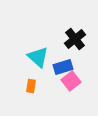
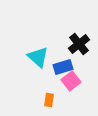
black cross: moved 4 px right, 5 px down
orange rectangle: moved 18 px right, 14 px down
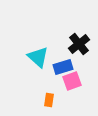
pink square: moved 1 px right; rotated 18 degrees clockwise
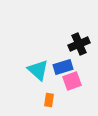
black cross: rotated 15 degrees clockwise
cyan triangle: moved 13 px down
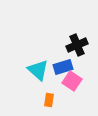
black cross: moved 2 px left, 1 px down
pink square: rotated 36 degrees counterclockwise
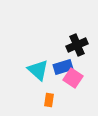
pink square: moved 1 px right, 3 px up
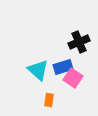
black cross: moved 2 px right, 3 px up
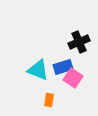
cyan triangle: rotated 20 degrees counterclockwise
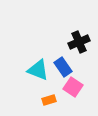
blue rectangle: rotated 72 degrees clockwise
pink square: moved 9 px down
orange rectangle: rotated 64 degrees clockwise
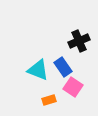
black cross: moved 1 px up
